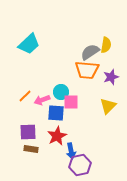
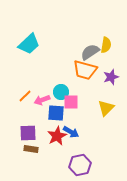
orange trapezoid: moved 2 px left; rotated 10 degrees clockwise
yellow triangle: moved 2 px left, 2 px down
purple square: moved 1 px down
blue arrow: moved 19 px up; rotated 49 degrees counterclockwise
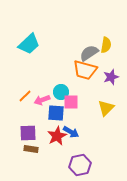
gray semicircle: moved 1 px left, 1 px down
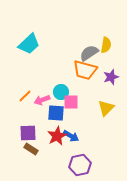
blue arrow: moved 4 px down
brown rectangle: rotated 24 degrees clockwise
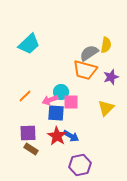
pink arrow: moved 8 px right
red star: rotated 12 degrees counterclockwise
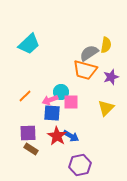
blue square: moved 4 px left
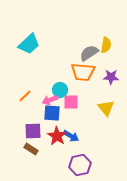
orange trapezoid: moved 2 px left, 2 px down; rotated 10 degrees counterclockwise
purple star: rotated 21 degrees clockwise
cyan circle: moved 1 px left, 2 px up
yellow triangle: rotated 24 degrees counterclockwise
purple square: moved 5 px right, 2 px up
